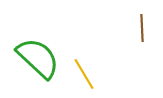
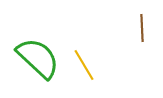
yellow line: moved 9 px up
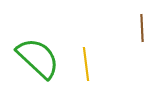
yellow line: moved 2 px right, 1 px up; rotated 24 degrees clockwise
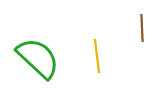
yellow line: moved 11 px right, 8 px up
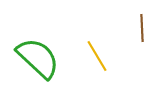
yellow line: rotated 24 degrees counterclockwise
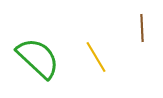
yellow line: moved 1 px left, 1 px down
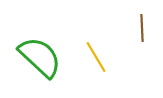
green semicircle: moved 2 px right, 1 px up
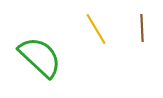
yellow line: moved 28 px up
